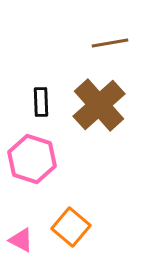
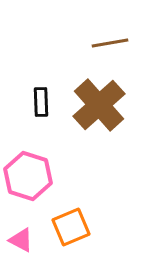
pink hexagon: moved 4 px left, 17 px down
orange square: rotated 27 degrees clockwise
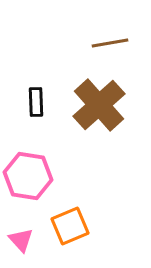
black rectangle: moved 5 px left
pink hexagon: rotated 9 degrees counterclockwise
orange square: moved 1 px left, 1 px up
pink triangle: rotated 20 degrees clockwise
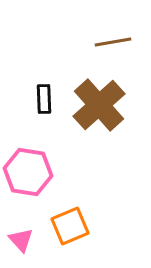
brown line: moved 3 px right, 1 px up
black rectangle: moved 8 px right, 3 px up
pink hexagon: moved 4 px up
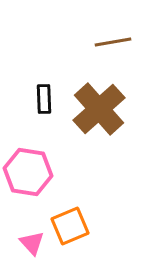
brown cross: moved 4 px down
pink triangle: moved 11 px right, 3 px down
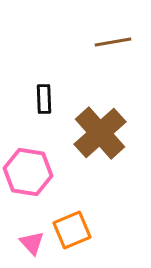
brown cross: moved 1 px right, 24 px down
orange square: moved 2 px right, 4 px down
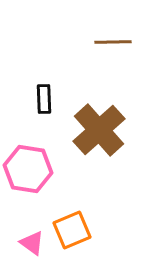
brown line: rotated 9 degrees clockwise
brown cross: moved 1 px left, 3 px up
pink hexagon: moved 3 px up
pink triangle: rotated 12 degrees counterclockwise
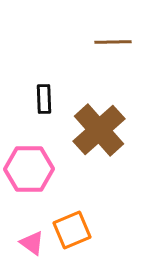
pink hexagon: moved 1 px right; rotated 9 degrees counterclockwise
